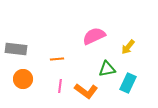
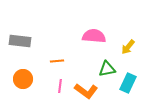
pink semicircle: rotated 30 degrees clockwise
gray rectangle: moved 4 px right, 8 px up
orange line: moved 2 px down
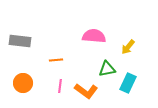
orange line: moved 1 px left, 1 px up
orange circle: moved 4 px down
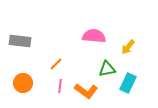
orange line: moved 4 px down; rotated 40 degrees counterclockwise
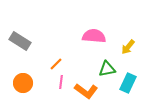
gray rectangle: rotated 25 degrees clockwise
pink line: moved 1 px right, 4 px up
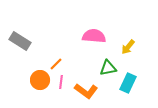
green triangle: moved 1 px right, 1 px up
orange circle: moved 17 px right, 3 px up
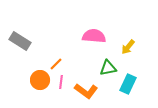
cyan rectangle: moved 1 px down
